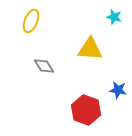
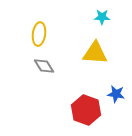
cyan star: moved 12 px left; rotated 14 degrees counterclockwise
yellow ellipse: moved 8 px right, 13 px down; rotated 15 degrees counterclockwise
yellow triangle: moved 5 px right, 4 px down
blue star: moved 2 px left, 4 px down
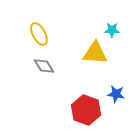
cyan star: moved 10 px right, 13 px down
yellow ellipse: rotated 35 degrees counterclockwise
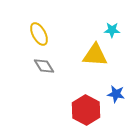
yellow triangle: moved 2 px down
red hexagon: rotated 8 degrees clockwise
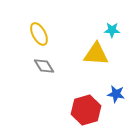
yellow triangle: moved 1 px right, 1 px up
red hexagon: rotated 16 degrees clockwise
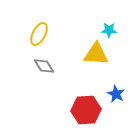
cyan star: moved 3 px left
yellow ellipse: rotated 55 degrees clockwise
blue star: rotated 18 degrees clockwise
red hexagon: rotated 12 degrees clockwise
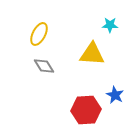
cyan star: moved 1 px right, 5 px up
yellow triangle: moved 4 px left
blue star: moved 1 px left, 1 px down
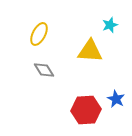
cyan star: rotated 21 degrees counterclockwise
yellow triangle: moved 2 px left, 3 px up
gray diamond: moved 4 px down
blue star: moved 1 px right, 4 px down
